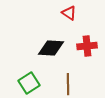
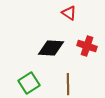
red cross: rotated 24 degrees clockwise
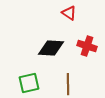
green square: rotated 20 degrees clockwise
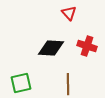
red triangle: rotated 14 degrees clockwise
green square: moved 8 px left
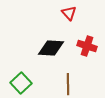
green square: rotated 30 degrees counterclockwise
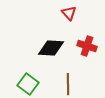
green square: moved 7 px right, 1 px down; rotated 10 degrees counterclockwise
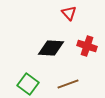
brown line: rotated 70 degrees clockwise
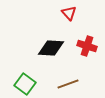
green square: moved 3 px left
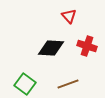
red triangle: moved 3 px down
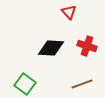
red triangle: moved 4 px up
brown line: moved 14 px right
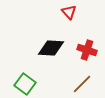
red cross: moved 4 px down
brown line: rotated 25 degrees counterclockwise
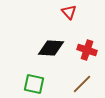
green square: moved 9 px right; rotated 25 degrees counterclockwise
